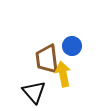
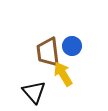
brown trapezoid: moved 1 px right, 7 px up
yellow arrow: rotated 20 degrees counterclockwise
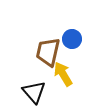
blue circle: moved 7 px up
brown trapezoid: rotated 20 degrees clockwise
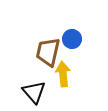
yellow arrow: rotated 25 degrees clockwise
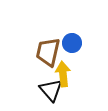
blue circle: moved 4 px down
black triangle: moved 17 px right, 2 px up
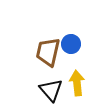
blue circle: moved 1 px left, 1 px down
yellow arrow: moved 14 px right, 9 px down
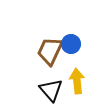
brown trapezoid: moved 2 px right, 1 px up; rotated 12 degrees clockwise
yellow arrow: moved 2 px up
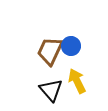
blue circle: moved 2 px down
yellow arrow: rotated 20 degrees counterclockwise
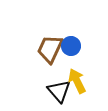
brown trapezoid: moved 2 px up
black triangle: moved 8 px right, 1 px down
